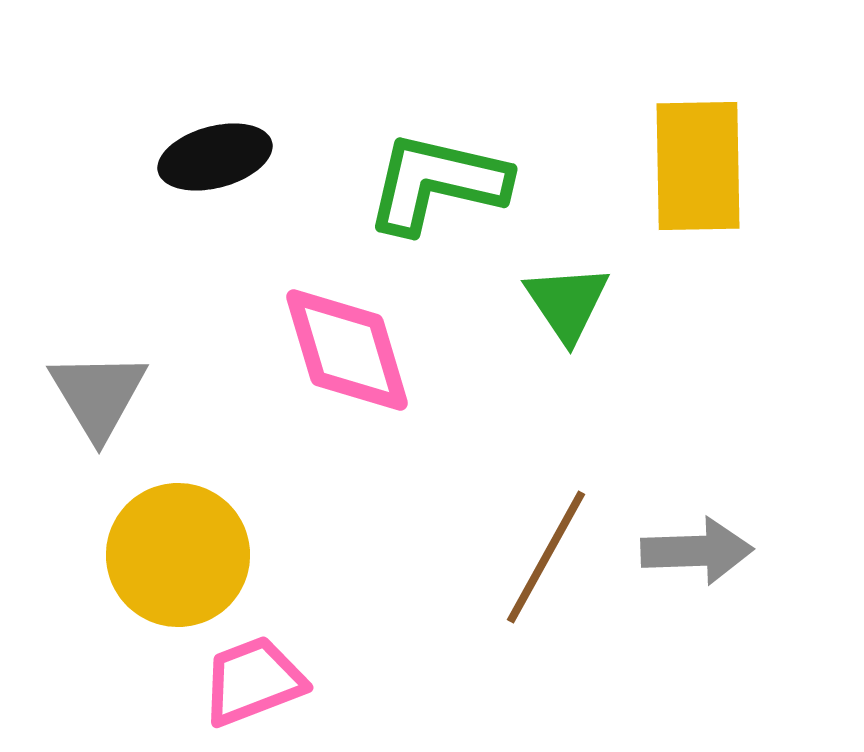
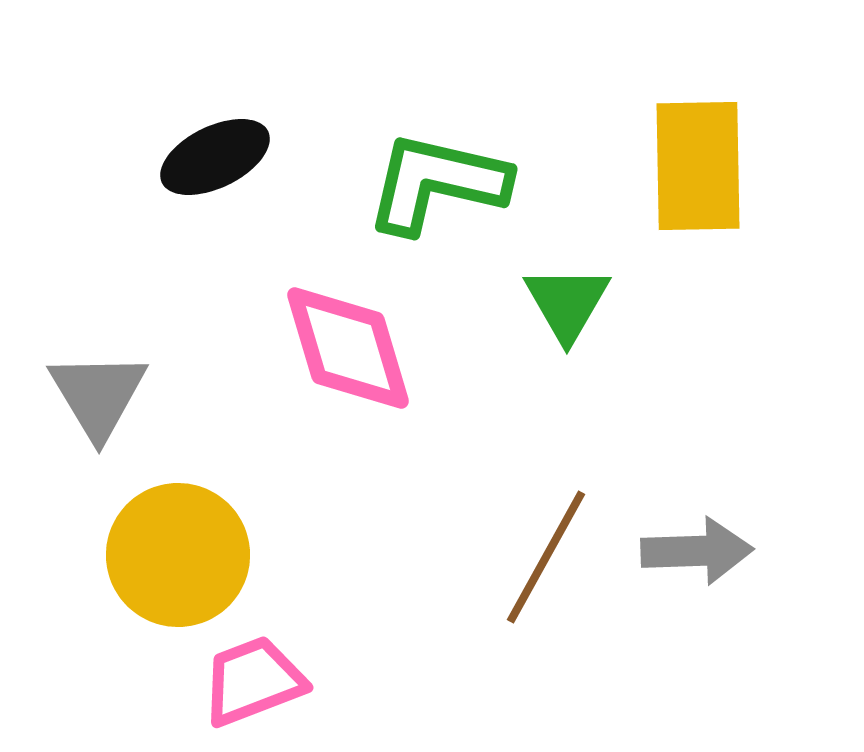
black ellipse: rotated 11 degrees counterclockwise
green triangle: rotated 4 degrees clockwise
pink diamond: moved 1 px right, 2 px up
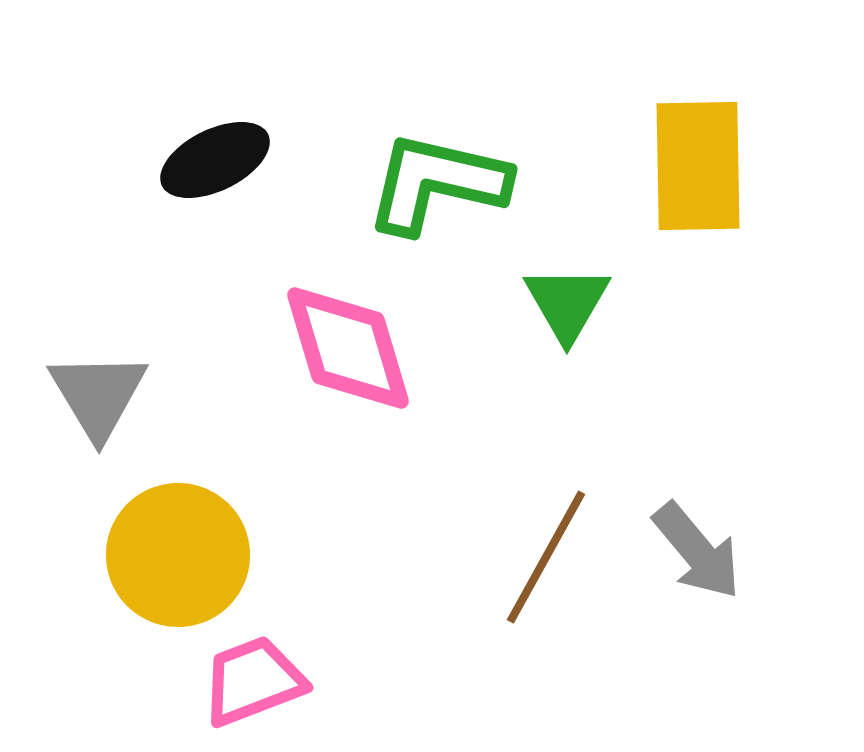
black ellipse: moved 3 px down
gray arrow: rotated 52 degrees clockwise
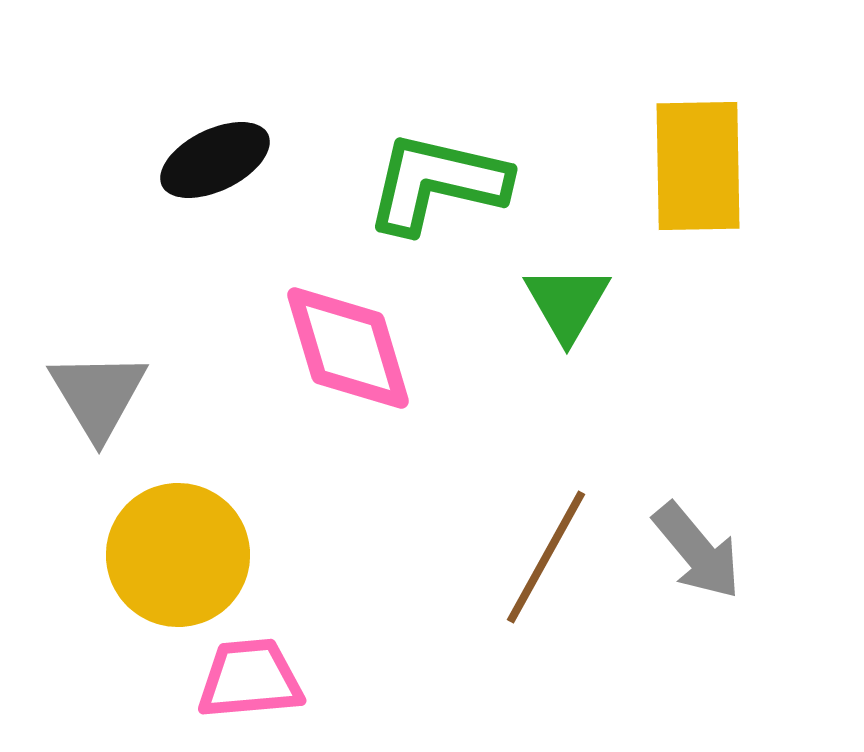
pink trapezoid: moved 3 px left, 2 px up; rotated 16 degrees clockwise
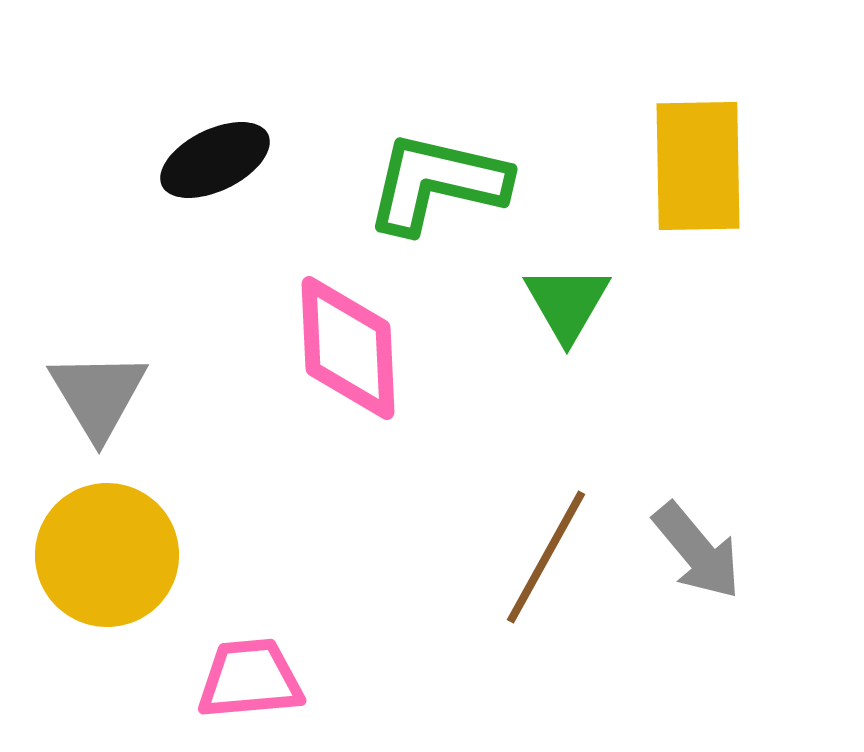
pink diamond: rotated 14 degrees clockwise
yellow circle: moved 71 px left
